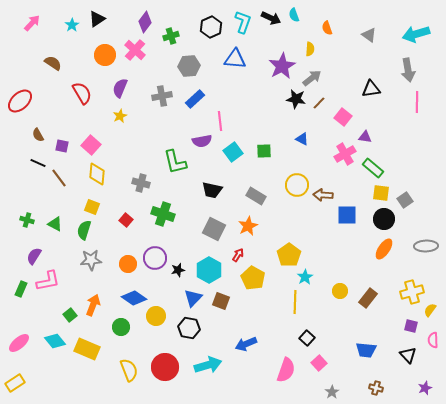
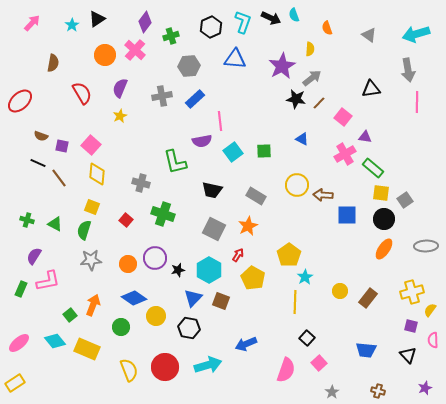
brown semicircle at (53, 63): rotated 66 degrees clockwise
brown semicircle at (38, 135): moved 3 px right, 1 px down; rotated 40 degrees counterclockwise
brown cross at (376, 388): moved 2 px right, 3 px down
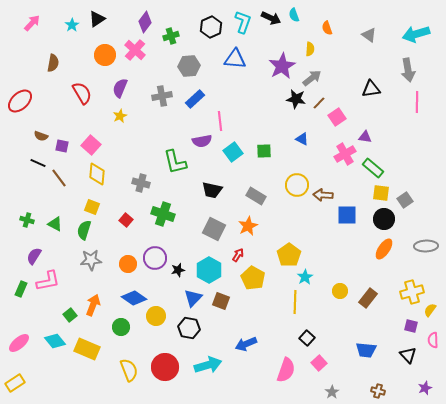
pink square at (343, 117): moved 6 px left; rotated 18 degrees clockwise
